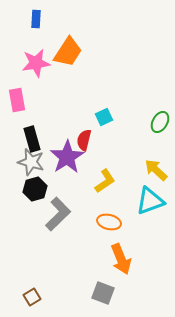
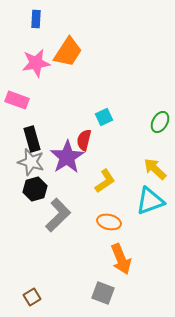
pink rectangle: rotated 60 degrees counterclockwise
yellow arrow: moved 1 px left, 1 px up
gray L-shape: moved 1 px down
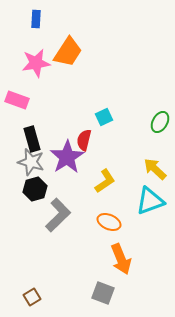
orange ellipse: rotated 10 degrees clockwise
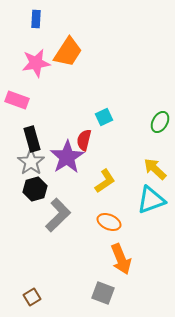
gray star: rotated 20 degrees clockwise
cyan triangle: moved 1 px right, 1 px up
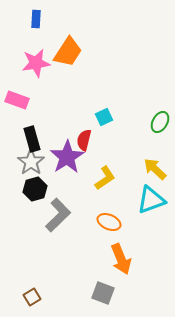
yellow L-shape: moved 3 px up
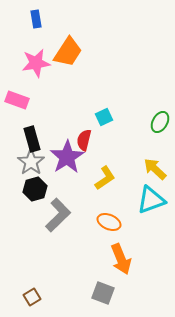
blue rectangle: rotated 12 degrees counterclockwise
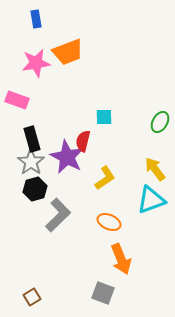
orange trapezoid: rotated 36 degrees clockwise
cyan square: rotated 24 degrees clockwise
red semicircle: moved 1 px left, 1 px down
purple star: rotated 12 degrees counterclockwise
yellow arrow: rotated 10 degrees clockwise
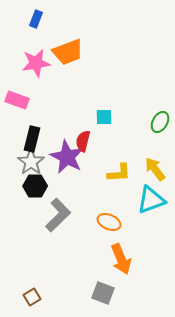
blue rectangle: rotated 30 degrees clockwise
black rectangle: rotated 30 degrees clockwise
yellow L-shape: moved 14 px right, 5 px up; rotated 30 degrees clockwise
black hexagon: moved 3 px up; rotated 15 degrees clockwise
